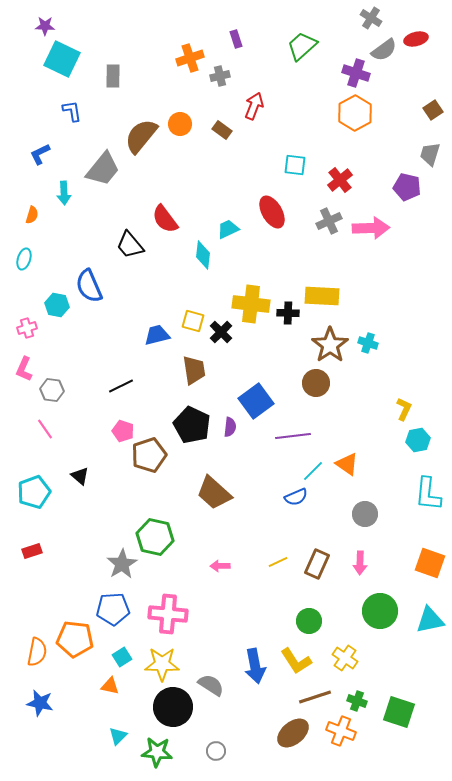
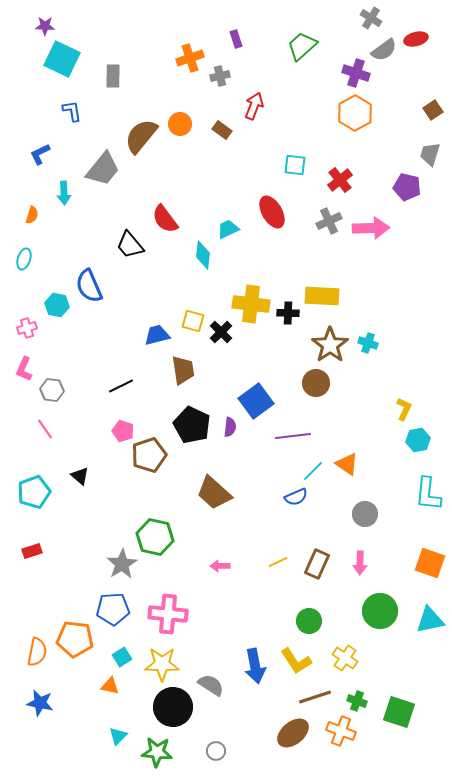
brown trapezoid at (194, 370): moved 11 px left
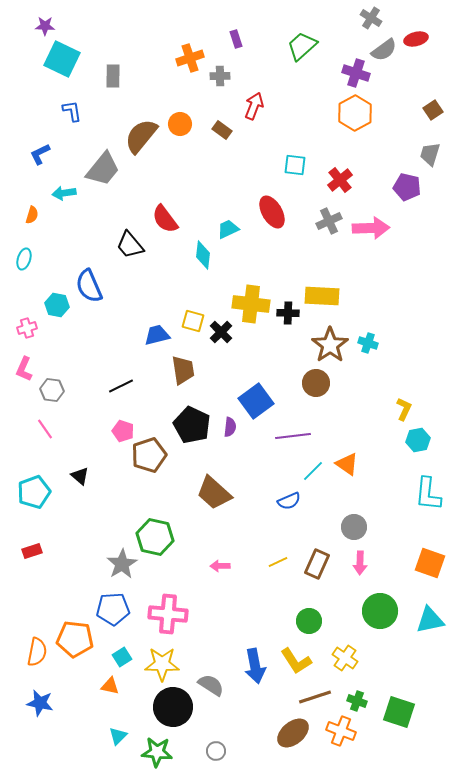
gray cross at (220, 76): rotated 12 degrees clockwise
cyan arrow at (64, 193): rotated 85 degrees clockwise
blue semicircle at (296, 497): moved 7 px left, 4 px down
gray circle at (365, 514): moved 11 px left, 13 px down
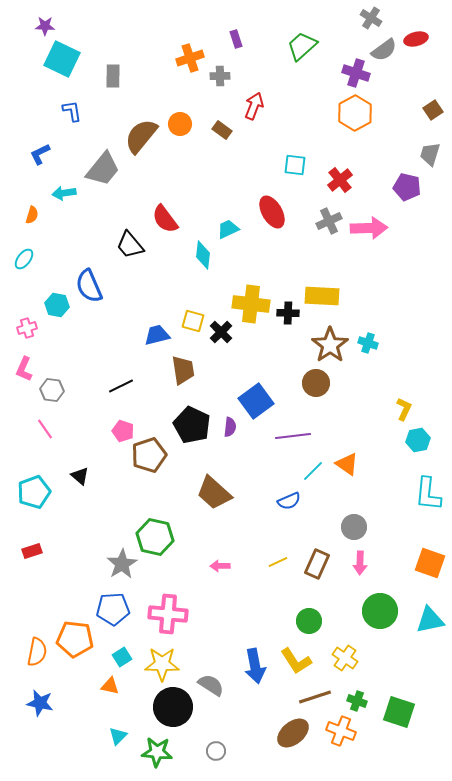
pink arrow at (371, 228): moved 2 px left
cyan ellipse at (24, 259): rotated 20 degrees clockwise
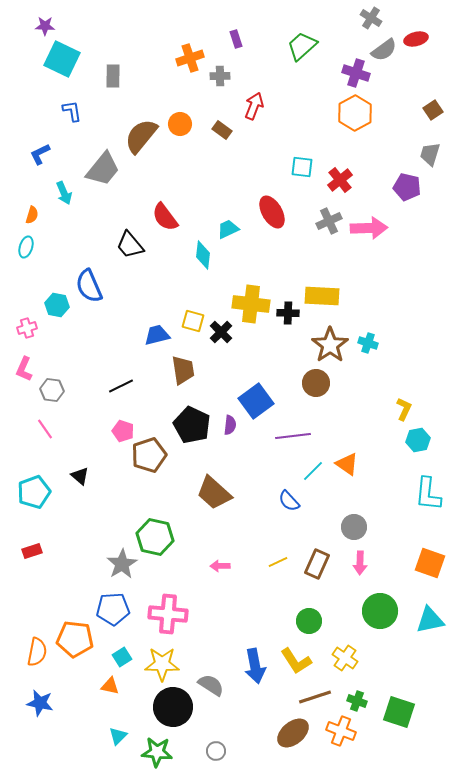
cyan square at (295, 165): moved 7 px right, 2 px down
cyan arrow at (64, 193): rotated 105 degrees counterclockwise
red semicircle at (165, 219): moved 2 px up
cyan ellipse at (24, 259): moved 2 px right, 12 px up; rotated 20 degrees counterclockwise
purple semicircle at (230, 427): moved 2 px up
blue semicircle at (289, 501): rotated 70 degrees clockwise
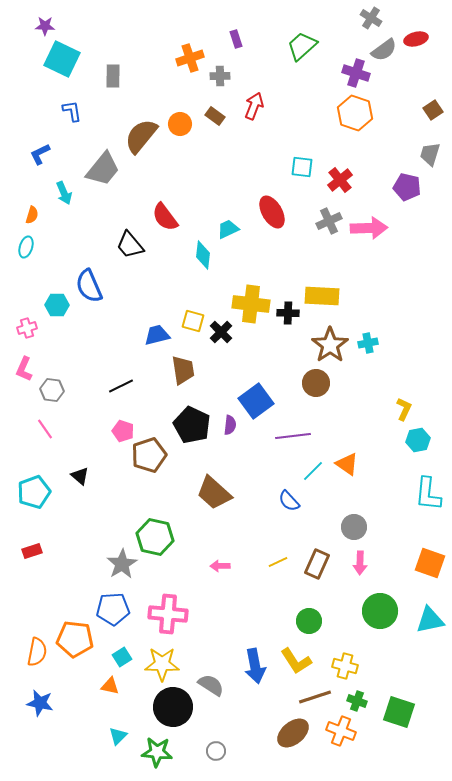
orange hexagon at (355, 113): rotated 12 degrees counterclockwise
brown rectangle at (222, 130): moved 7 px left, 14 px up
cyan hexagon at (57, 305): rotated 10 degrees counterclockwise
cyan cross at (368, 343): rotated 30 degrees counterclockwise
yellow cross at (345, 658): moved 8 px down; rotated 20 degrees counterclockwise
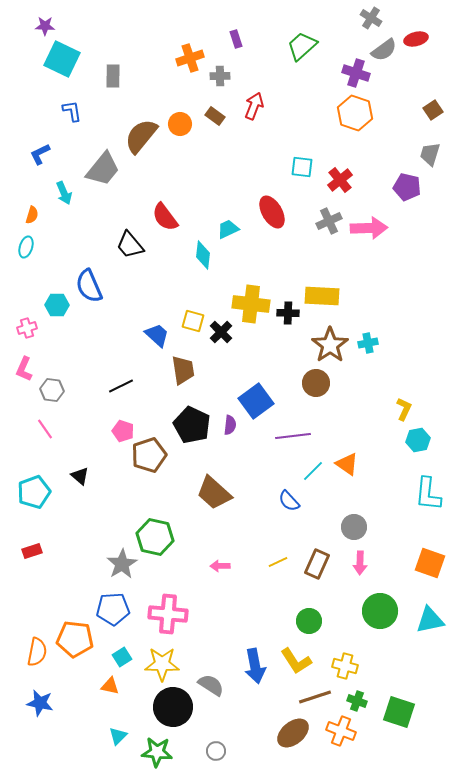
blue trapezoid at (157, 335): rotated 56 degrees clockwise
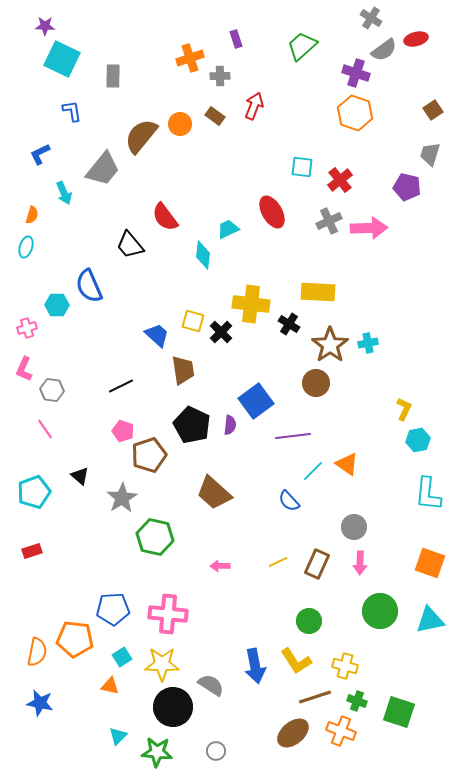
yellow rectangle at (322, 296): moved 4 px left, 4 px up
black cross at (288, 313): moved 1 px right, 11 px down; rotated 30 degrees clockwise
gray star at (122, 564): moved 66 px up
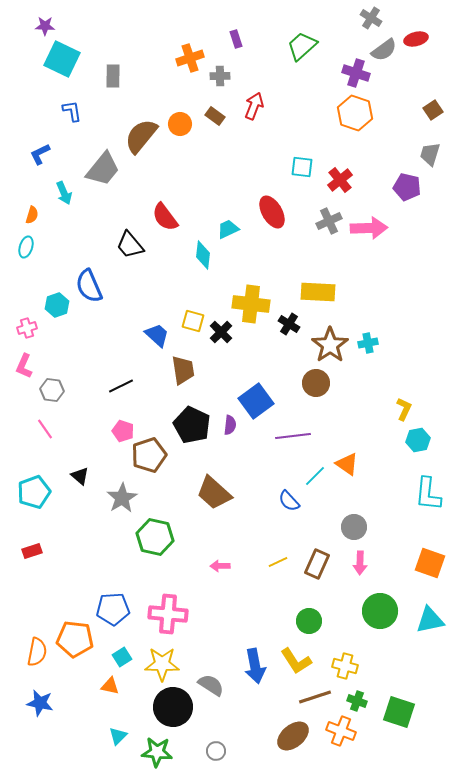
cyan hexagon at (57, 305): rotated 20 degrees counterclockwise
pink L-shape at (24, 369): moved 3 px up
cyan line at (313, 471): moved 2 px right, 5 px down
brown ellipse at (293, 733): moved 3 px down
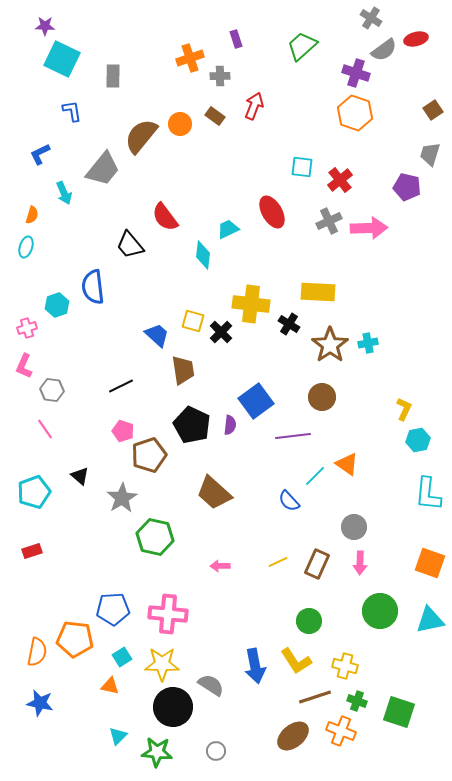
blue semicircle at (89, 286): moved 4 px right, 1 px down; rotated 16 degrees clockwise
brown circle at (316, 383): moved 6 px right, 14 px down
